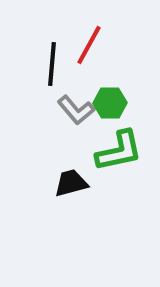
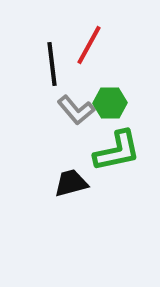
black line: rotated 12 degrees counterclockwise
green L-shape: moved 2 px left
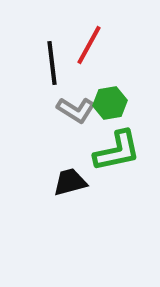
black line: moved 1 px up
green hexagon: rotated 8 degrees counterclockwise
gray L-shape: rotated 18 degrees counterclockwise
black trapezoid: moved 1 px left, 1 px up
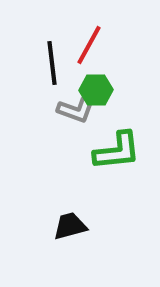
green hexagon: moved 14 px left, 13 px up; rotated 8 degrees clockwise
gray L-shape: rotated 12 degrees counterclockwise
green L-shape: rotated 6 degrees clockwise
black trapezoid: moved 44 px down
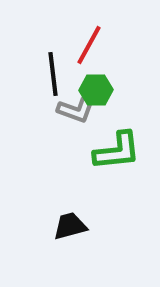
black line: moved 1 px right, 11 px down
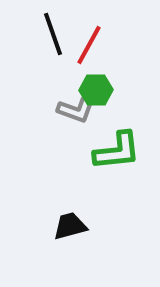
black line: moved 40 px up; rotated 12 degrees counterclockwise
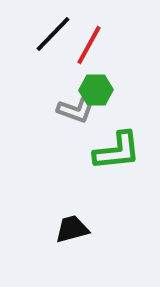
black line: rotated 63 degrees clockwise
black trapezoid: moved 2 px right, 3 px down
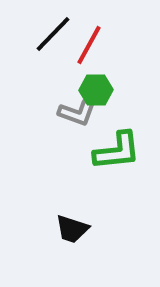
gray L-shape: moved 1 px right, 3 px down
black trapezoid: rotated 147 degrees counterclockwise
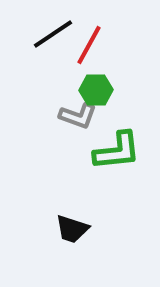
black line: rotated 12 degrees clockwise
gray L-shape: moved 1 px right, 3 px down
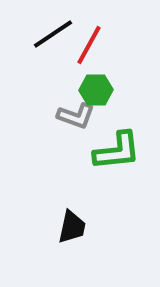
gray L-shape: moved 2 px left
black trapezoid: moved 2 px up; rotated 96 degrees counterclockwise
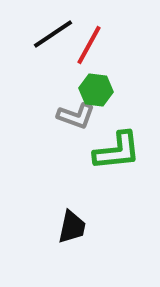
green hexagon: rotated 8 degrees clockwise
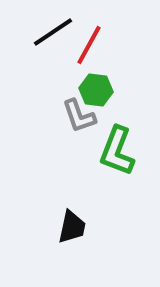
black line: moved 2 px up
gray L-shape: moved 3 px right; rotated 51 degrees clockwise
green L-shape: rotated 117 degrees clockwise
